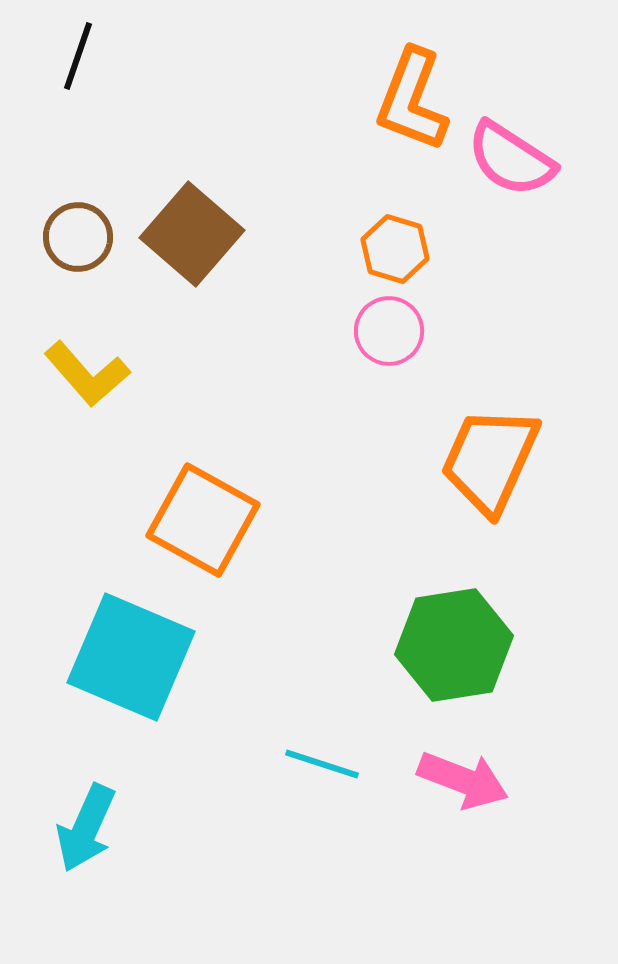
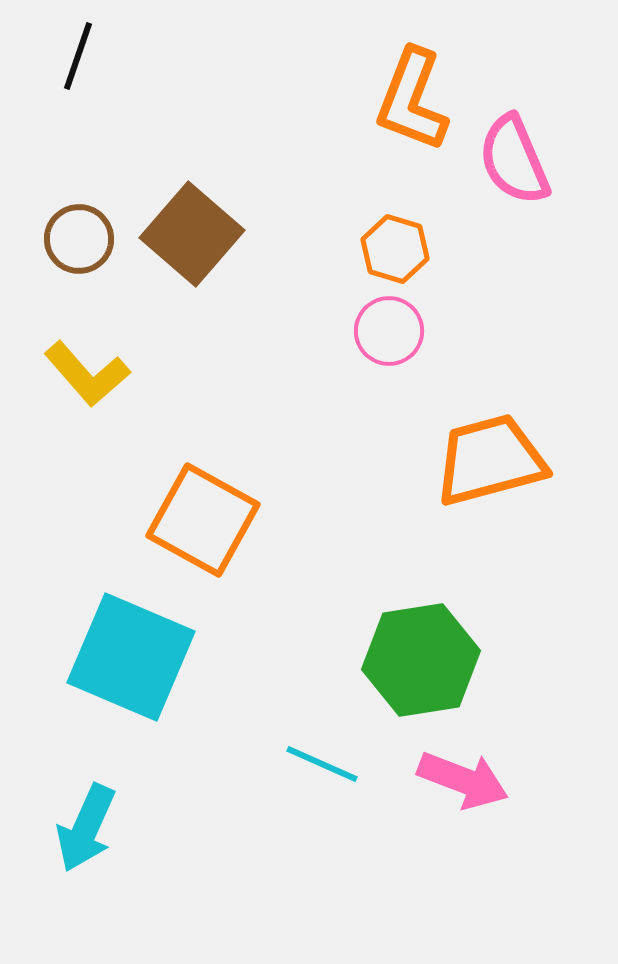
pink semicircle: moved 3 px right, 1 px down; rotated 34 degrees clockwise
brown circle: moved 1 px right, 2 px down
orange trapezoid: rotated 51 degrees clockwise
green hexagon: moved 33 px left, 15 px down
cyan line: rotated 6 degrees clockwise
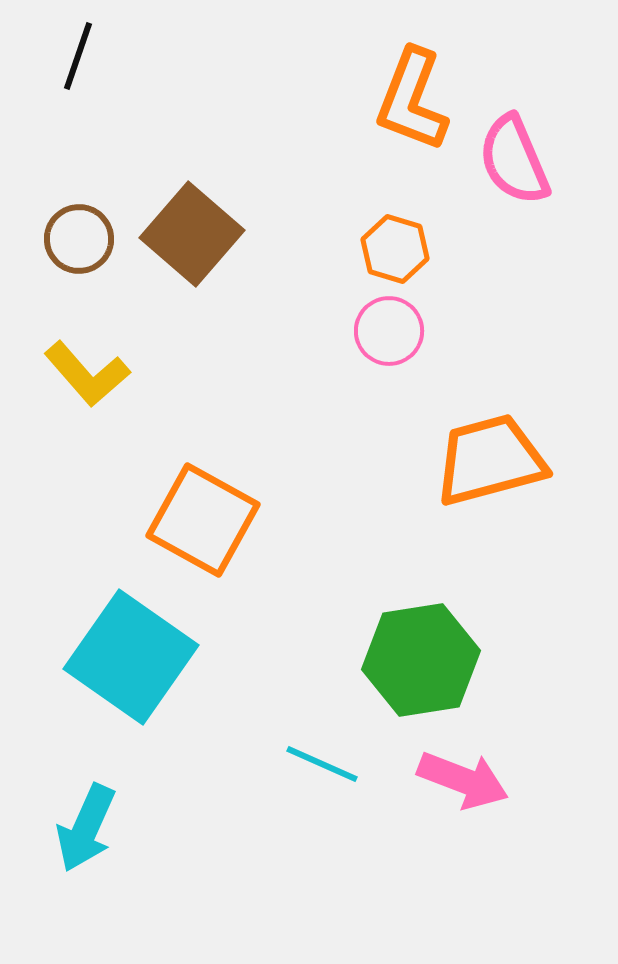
cyan square: rotated 12 degrees clockwise
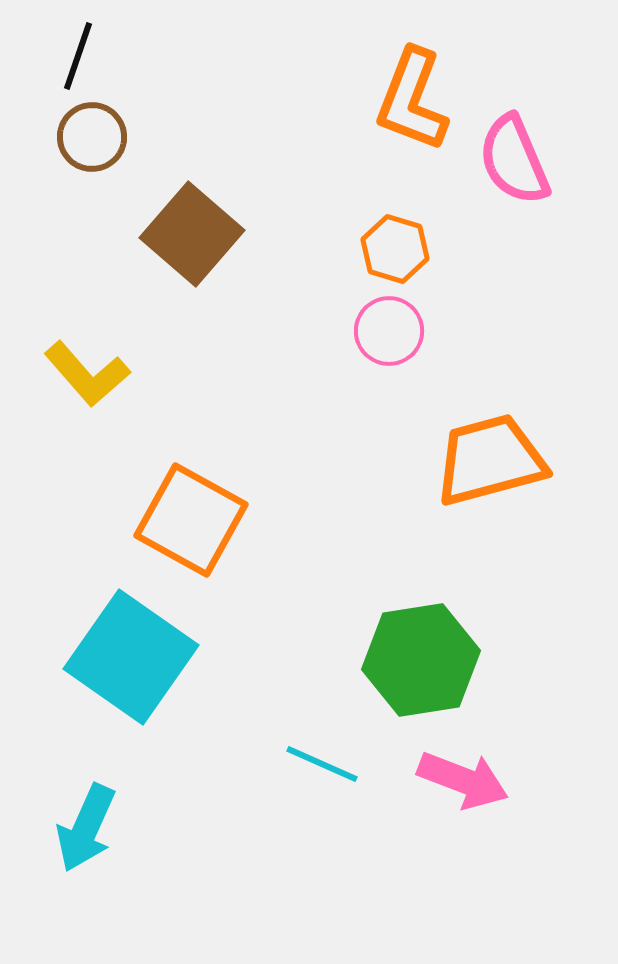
brown circle: moved 13 px right, 102 px up
orange square: moved 12 px left
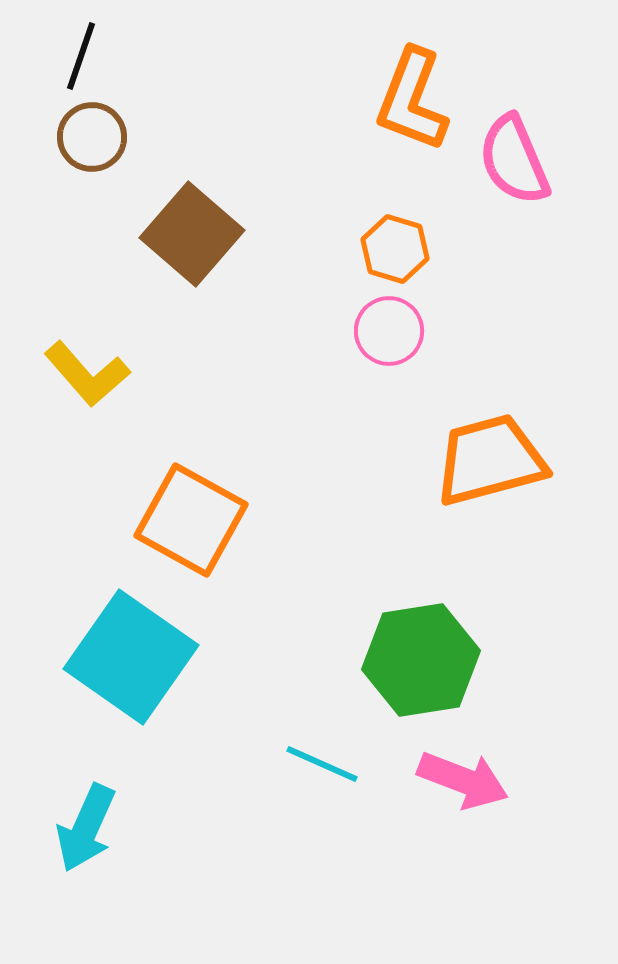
black line: moved 3 px right
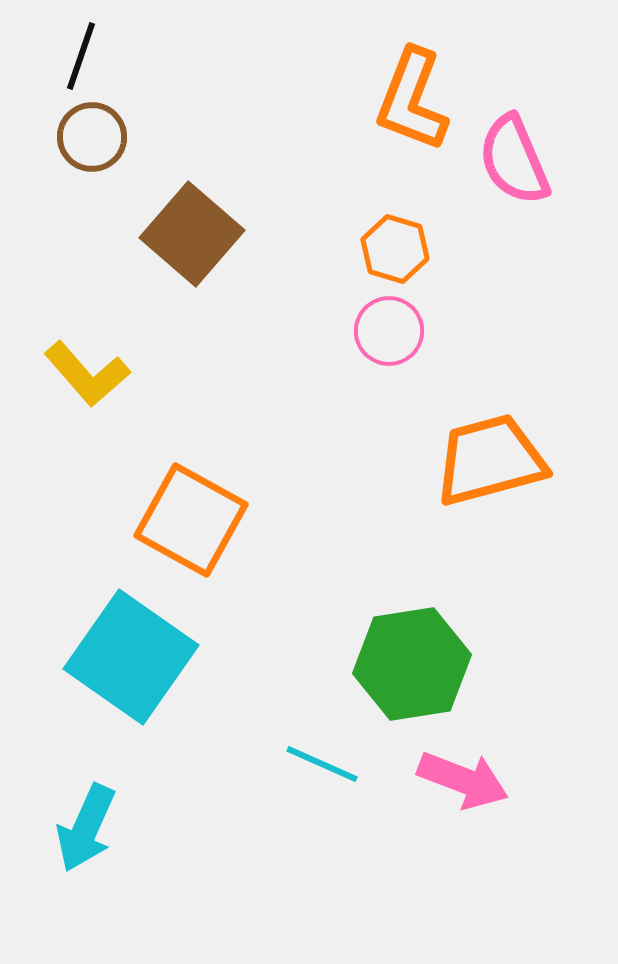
green hexagon: moved 9 px left, 4 px down
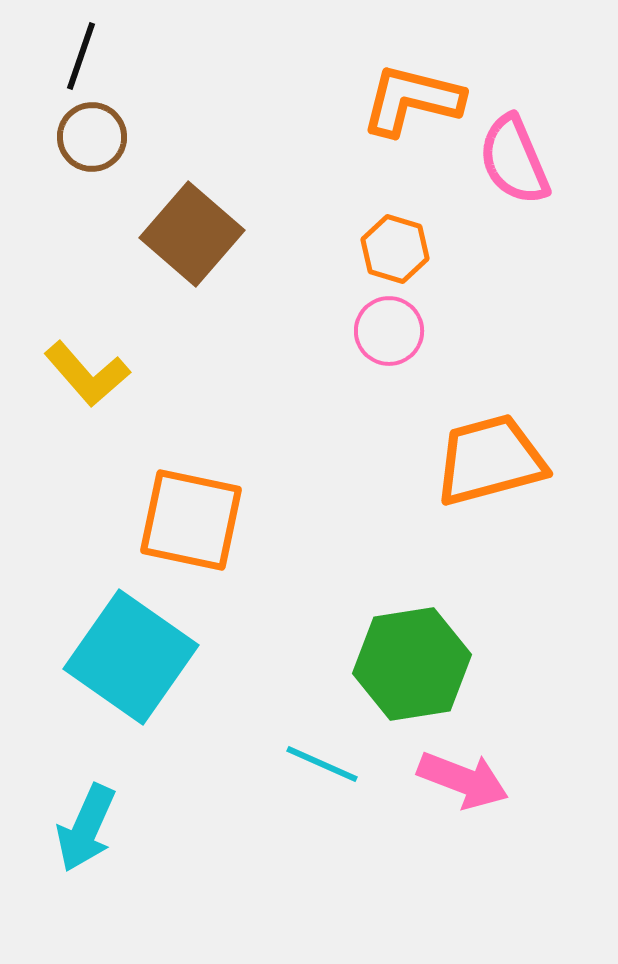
orange L-shape: rotated 83 degrees clockwise
orange square: rotated 17 degrees counterclockwise
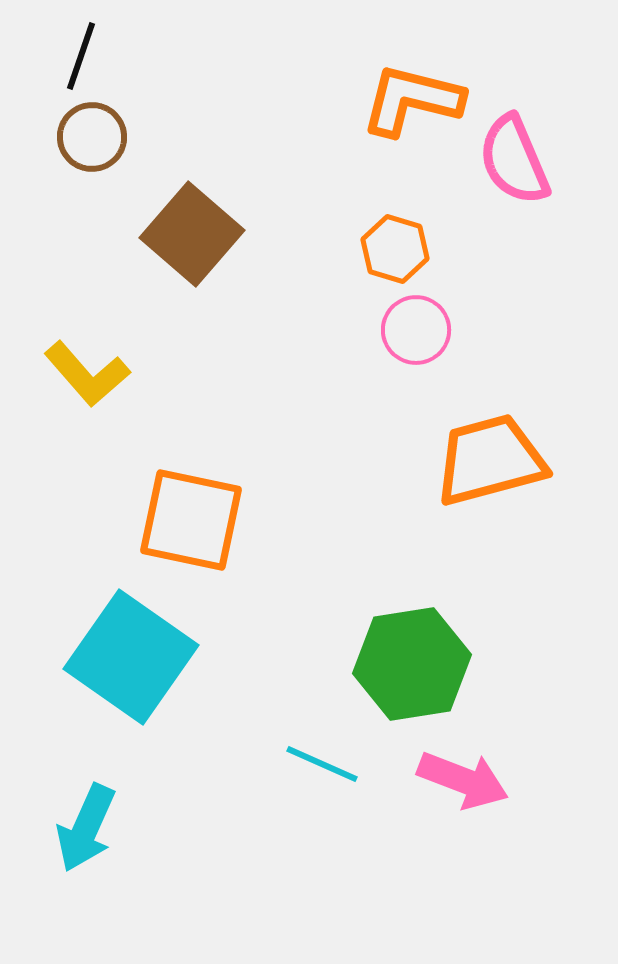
pink circle: moved 27 px right, 1 px up
